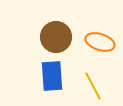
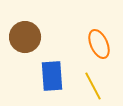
brown circle: moved 31 px left
orange ellipse: moved 1 px left, 2 px down; rotated 48 degrees clockwise
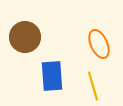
yellow line: rotated 12 degrees clockwise
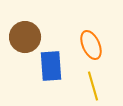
orange ellipse: moved 8 px left, 1 px down
blue rectangle: moved 1 px left, 10 px up
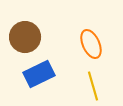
orange ellipse: moved 1 px up
blue rectangle: moved 12 px left, 8 px down; rotated 68 degrees clockwise
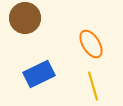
brown circle: moved 19 px up
orange ellipse: rotated 8 degrees counterclockwise
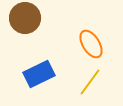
yellow line: moved 3 px left, 4 px up; rotated 52 degrees clockwise
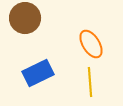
blue rectangle: moved 1 px left, 1 px up
yellow line: rotated 40 degrees counterclockwise
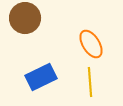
blue rectangle: moved 3 px right, 4 px down
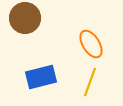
blue rectangle: rotated 12 degrees clockwise
yellow line: rotated 24 degrees clockwise
